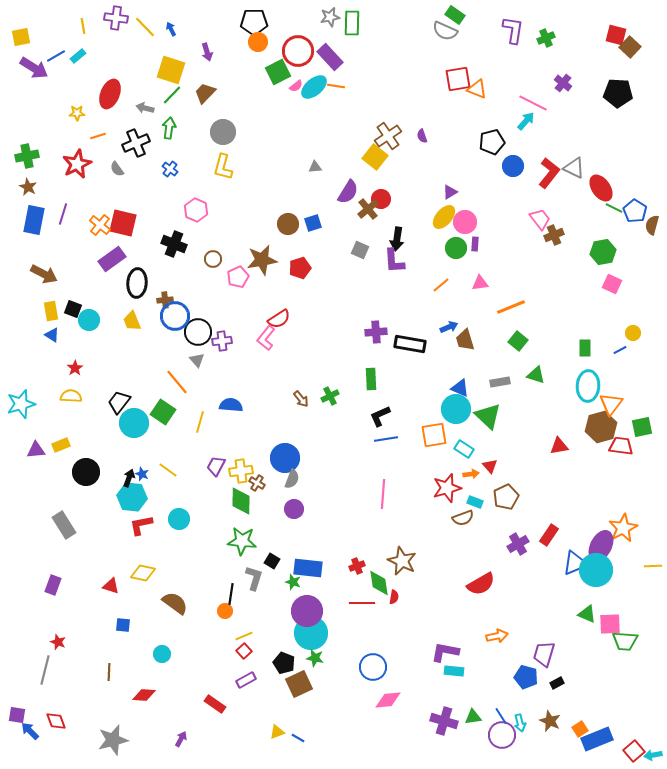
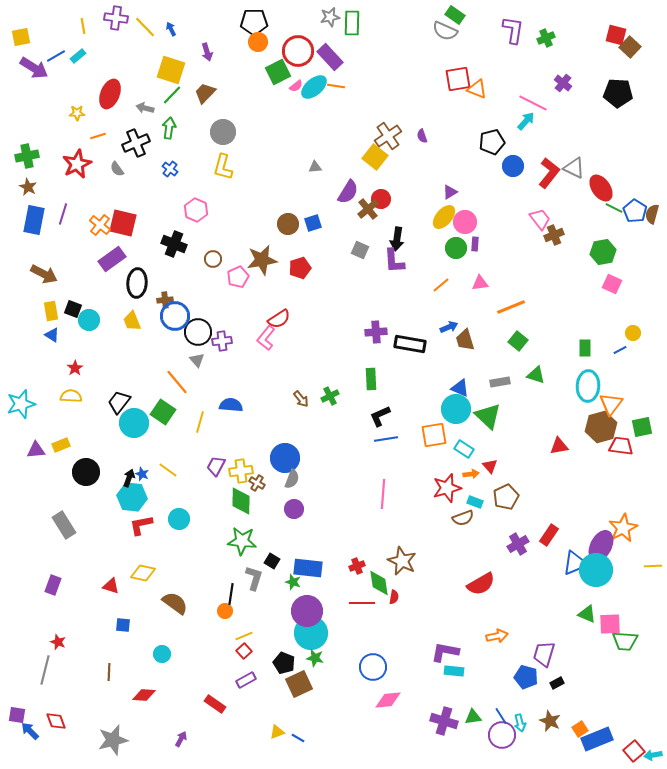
brown semicircle at (652, 225): moved 11 px up
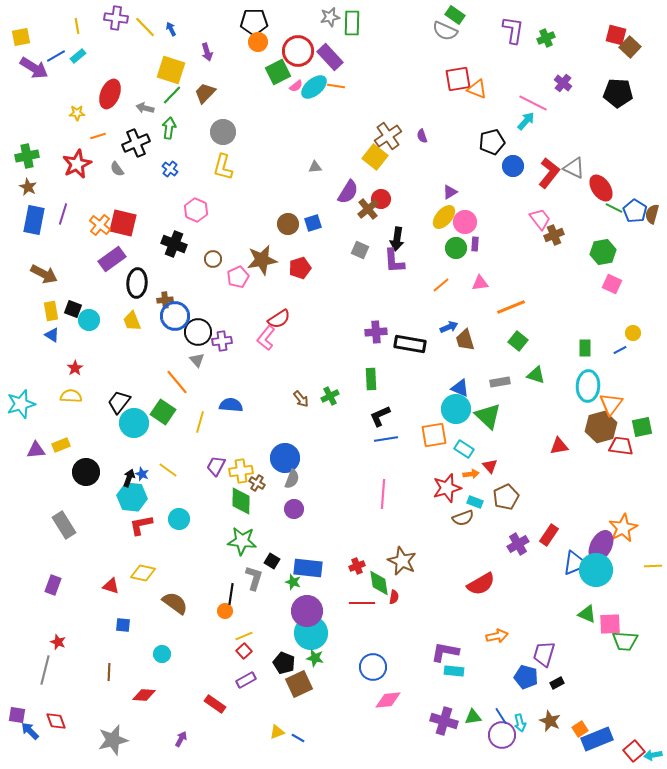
yellow line at (83, 26): moved 6 px left
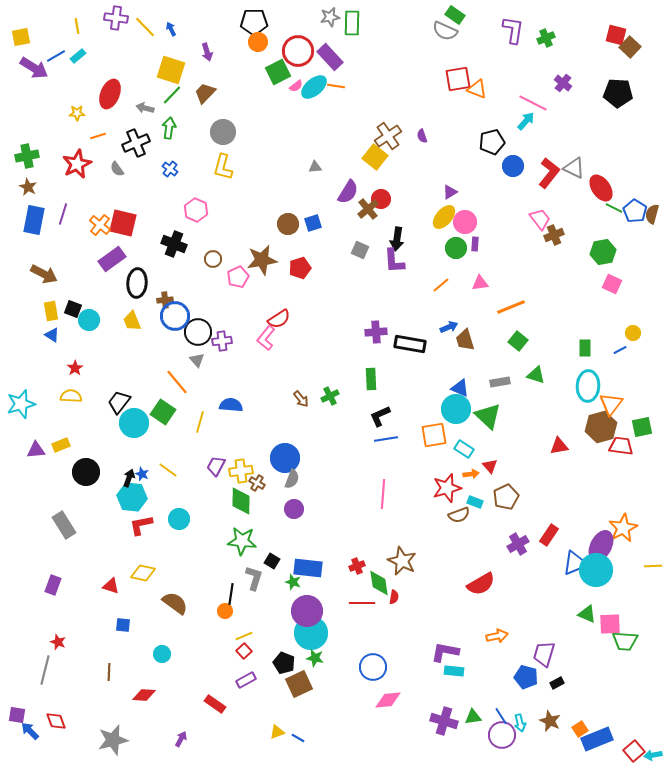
brown semicircle at (463, 518): moved 4 px left, 3 px up
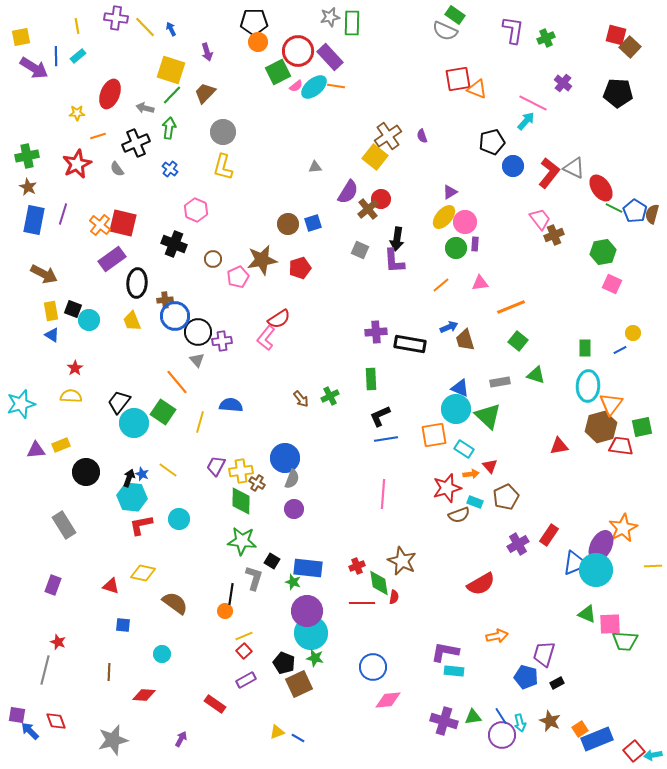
blue line at (56, 56): rotated 60 degrees counterclockwise
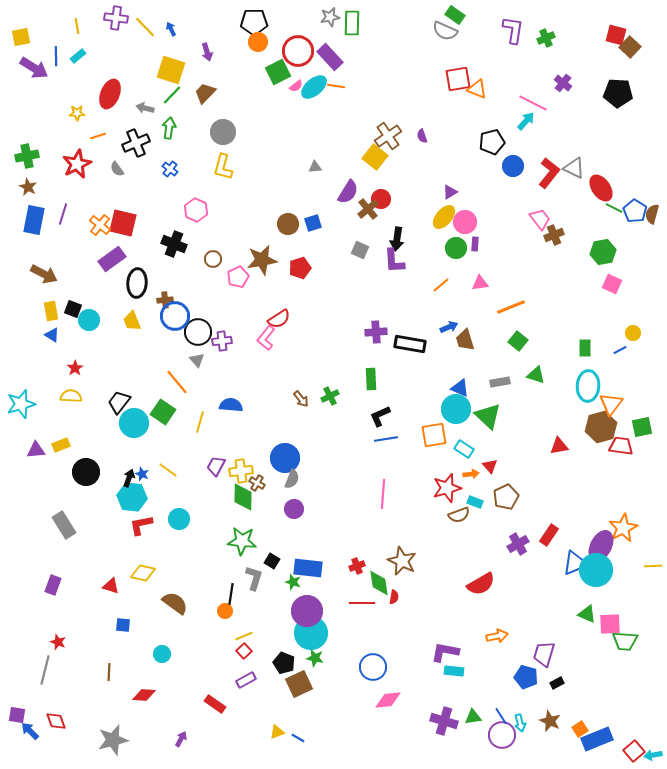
green diamond at (241, 501): moved 2 px right, 4 px up
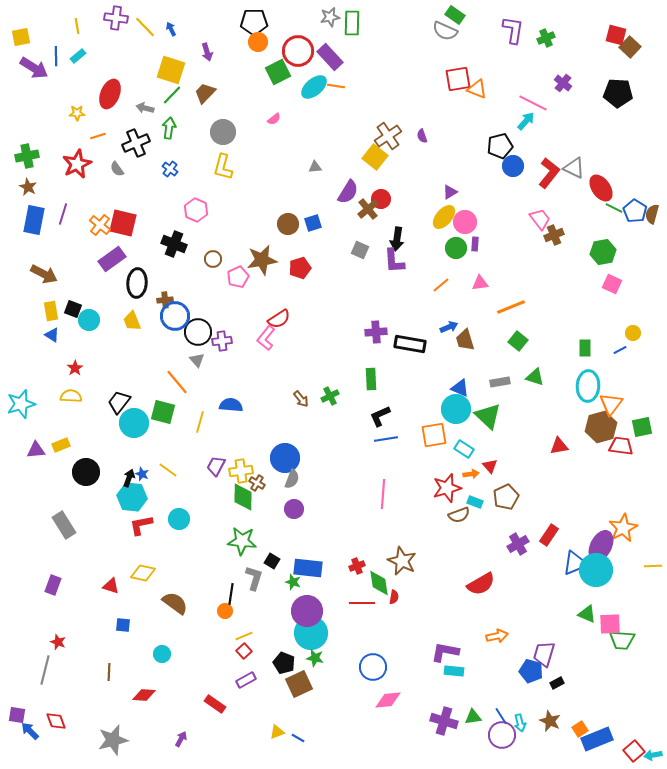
pink semicircle at (296, 86): moved 22 px left, 33 px down
black pentagon at (492, 142): moved 8 px right, 4 px down
green triangle at (536, 375): moved 1 px left, 2 px down
green square at (163, 412): rotated 20 degrees counterclockwise
green trapezoid at (625, 641): moved 3 px left, 1 px up
blue pentagon at (526, 677): moved 5 px right, 6 px up
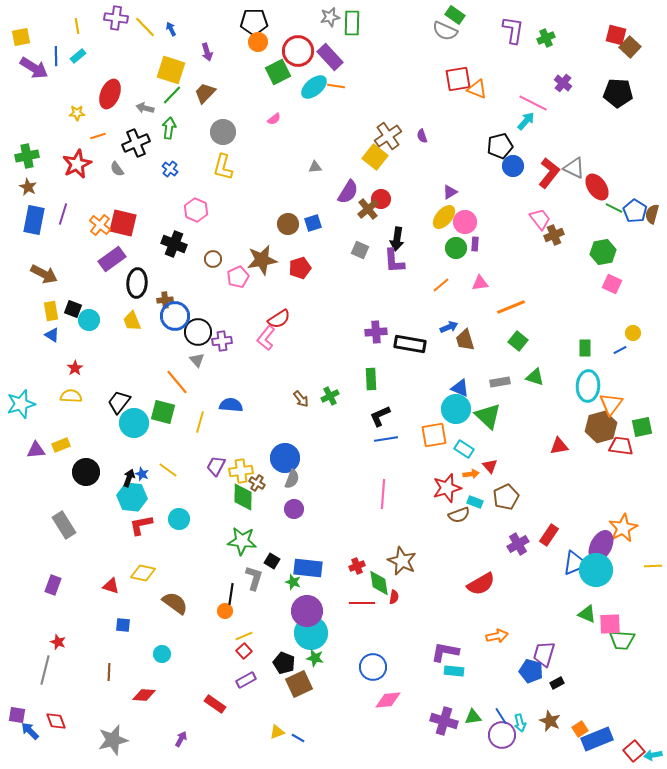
red ellipse at (601, 188): moved 4 px left, 1 px up
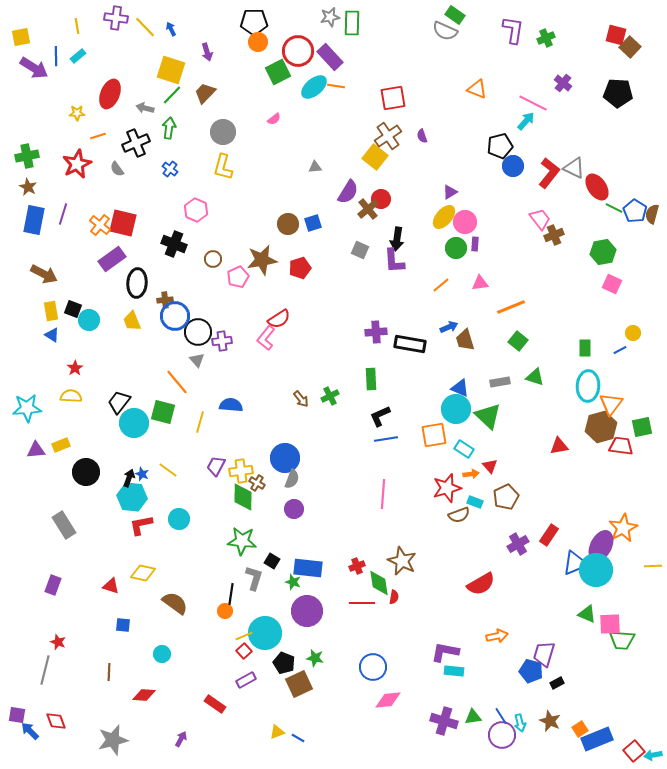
red square at (458, 79): moved 65 px left, 19 px down
cyan star at (21, 404): moved 6 px right, 4 px down; rotated 12 degrees clockwise
cyan circle at (311, 633): moved 46 px left
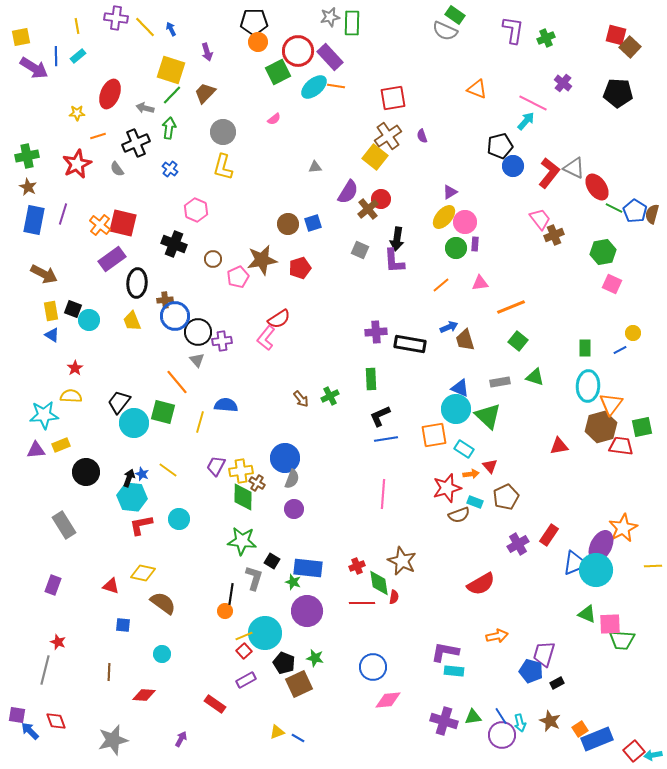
blue semicircle at (231, 405): moved 5 px left
cyan star at (27, 408): moved 17 px right, 7 px down
brown semicircle at (175, 603): moved 12 px left
